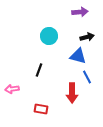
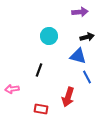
red arrow: moved 4 px left, 4 px down; rotated 18 degrees clockwise
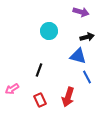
purple arrow: moved 1 px right; rotated 21 degrees clockwise
cyan circle: moved 5 px up
pink arrow: rotated 24 degrees counterclockwise
red rectangle: moved 1 px left, 9 px up; rotated 56 degrees clockwise
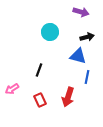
cyan circle: moved 1 px right, 1 px down
blue line: rotated 40 degrees clockwise
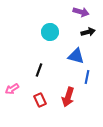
black arrow: moved 1 px right, 5 px up
blue triangle: moved 2 px left
